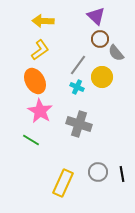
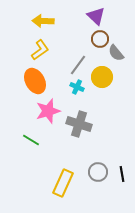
pink star: moved 8 px right; rotated 25 degrees clockwise
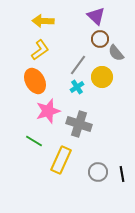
cyan cross: rotated 32 degrees clockwise
green line: moved 3 px right, 1 px down
yellow rectangle: moved 2 px left, 23 px up
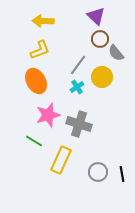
yellow L-shape: rotated 15 degrees clockwise
orange ellipse: moved 1 px right
pink star: moved 4 px down
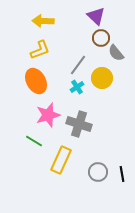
brown circle: moved 1 px right, 1 px up
yellow circle: moved 1 px down
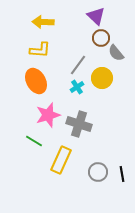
yellow arrow: moved 1 px down
yellow L-shape: rotated 25 degrees clockwise
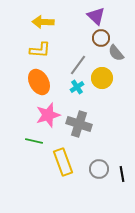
orange ellipse: moved 3 px right, 1 px down
green line: rotated 18 degrees counterclockwise
yellow rectangle: moved 2 px right, 2 px down; rotated 44 degrees counterclockwise
gray circle: moved 1 px right, 3 px up
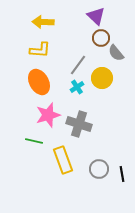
yellow rectangle: moved 2 px up
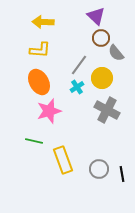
gray line: moved 1 px right
pink star: moved 1 px right, 4 px up
gray cross: moved 28 px right, 14 px up; rotated 10 degrees clockwise
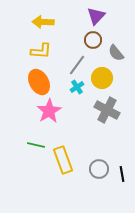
purple triangle: rotated 30 degrees clockwise
brown circle: moved 8 px left, 2 px down
yellow L-shape: moved 1 px right, 1 px down
gray line: moved 2 px left
pink star: rotated 15 degrees counterclockwise
green line: moved 2 px right, 4 px down
